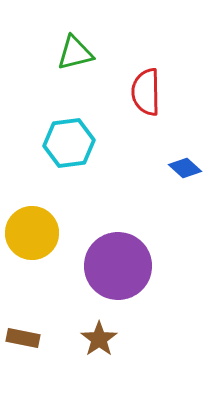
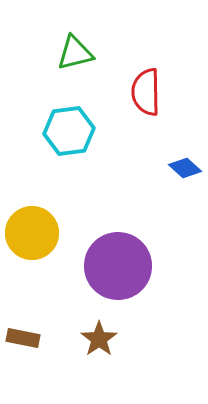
cyan hexagon: moved 12 px up
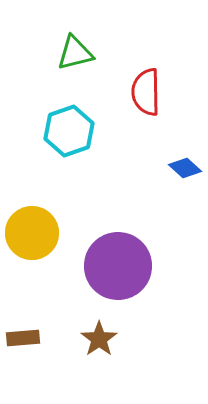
cyan hexagon: rotated 12 degrees counterclockwise
brown rectangle: rotated 16 degrees counterclockwise
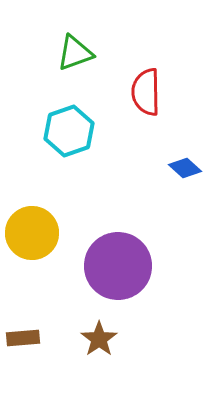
green triangle: rotated 6 degrees counterclockwise
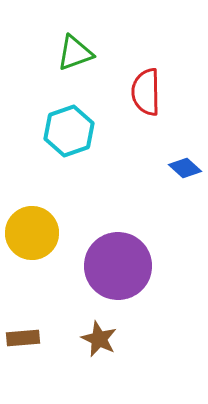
brown star: rotated 12 degrees counterclockwise
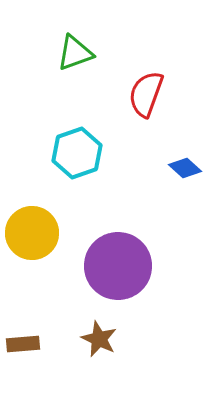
red semicircle: moved 2 px down; rotated 21 degrees clockwise
cyan hexagon: moved 8 px right, 22 px down
brown rectangle: moved 6 px down
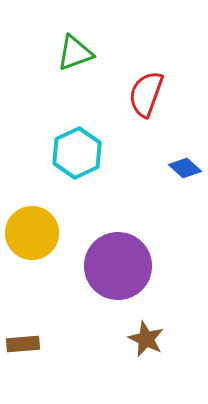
cyan hexagon: rotated 6 degrees counterclockwise
brown star: moved 47 px right
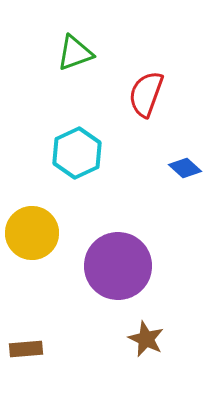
brown rectangle: moved 3 px right, 5 px down
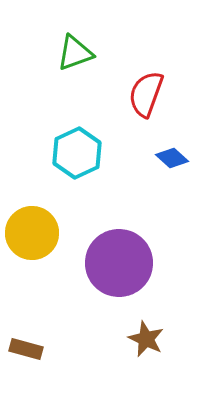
blue diamond: moved 13 px left, 10 px up
purple circle: moved 1 px right, 3 px up
brown rectangle: rotated 20 degrees clockwise
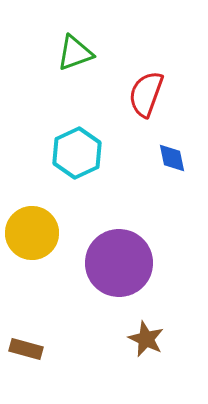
blue diamond: rotated 36 degrees clockwise
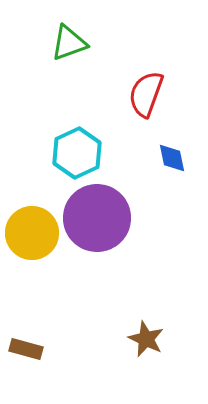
green triangle: moved 6 px left, 10 px up
purple circle: moved 22 px left, 45 px up
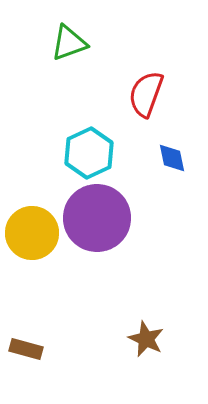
cyan hexagon: moved 12 px right
